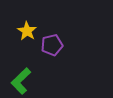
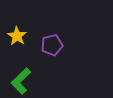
yellow star: moved 10 px left, 5 px down
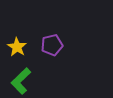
yellow star: moved 11 px down
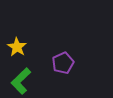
purple pentagon: moved 11 px right, 18 px down; rotated 10 degrees counterclockwise
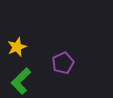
yellow star: rotated 18 degrees clockwise
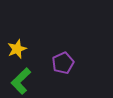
yellow star: moved 2 px down
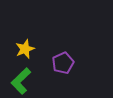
yellow star: moved 8 px right
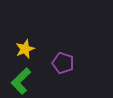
purple pentagon: rotated 30 degrees counterclockwise
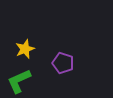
green L-shape: moved 2 px left; rotated 20 degrees clockwise
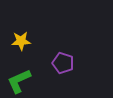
yellow star: moved 4 px left, 8 px up; rotated 18 degrees clockwise
